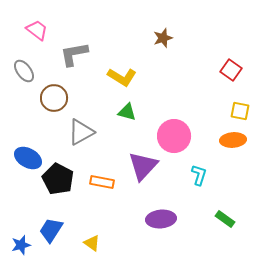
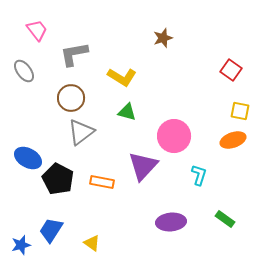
pink trapezoid: rotated 15 degrees clockwise
brown circle: moved 17 px right
gray triangle: rotated 8 degrees counterclockwise
orange ellipse: rotated 15 degrees counterclockwise
purple ellipse: moved 10 px right, 3 px down
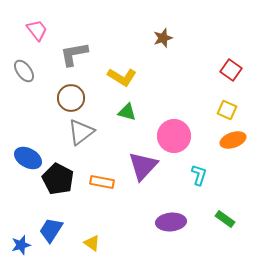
yellow square: moved 13 px left, 1 px up; rotated 12 degrees clockwise
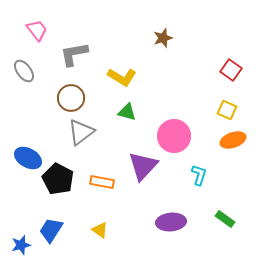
yellow triangle: moved 8 px right, 13 px up
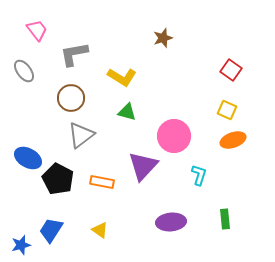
gray triangle: moved 3 px down
green rectangle: rotated 48 degrees clockwise
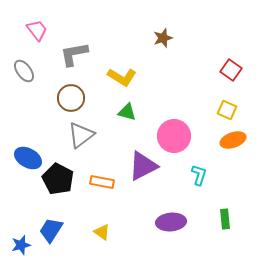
purple triangle: rotated 20 degrees clockwise
yellow triangle: moved 2 px right, 2 px down
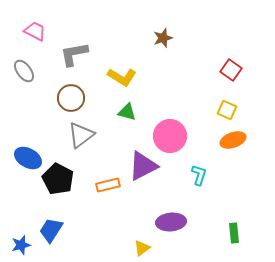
pink trapezoid: moved 2 px left, 1 px down; rotated 25 degrees counterclockwise
pink circle: moved 4 px left
orange rectangle: moved 6 px right, 3 px down; rotated 25 degrees counterclockwise
green rectangle: moved 9 px right, 14 px down
yellow triangle: moved 40 px right, 16 px down; rotated 48 degrees clockwise
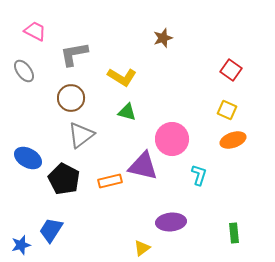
pink circle: moved 2 px right, 3 px down
purple triangle: rotated 40 degrees clockwise
black pentagon: moved 6 px right
orange rectangle: moved 2 px right, 4 px up
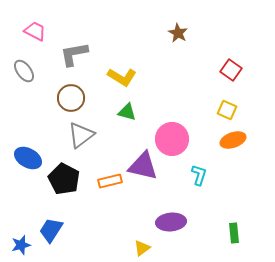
brown star: moved 15 px right, 5 px up; rotated 24 degrees counterclockwise
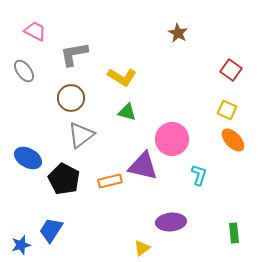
orange ellipse: rotated 65 degrees clockwise
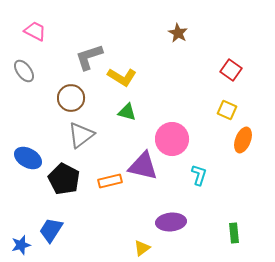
gray L-shape: moved 15 px right, 3 px down; rotated 8 degrees counterclockwise
orange ellipse: moved 10 px right; rotated 65 degrees clockwise
